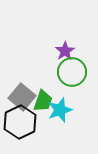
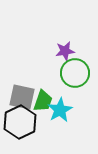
purple star: rotated 24 degrees clockwise
green circle: moved 3 px right, 1 px down
gray square: rotated 28 degrees counterclockwise
cyan star: rotated 10 degrees counterclockwise
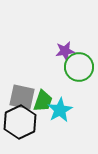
green circle: moved 4 px right, 6 px up
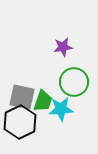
purple star: moved 2 px left, 4 px up
green circle: moved 5 px left, 15 px down
cyan star: moved 1 px right, 1 px up; rotated 25 degrees clockwise
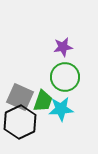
green circle: moved 9 px left, 5 px up
gray square: moved 2 px left; rotated 12 degrees clockwise
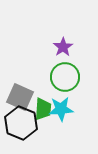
purple star: rotated 24 degrees counterclockwise
green trapezoid: moved 8 px down; rotated 15 degrees counterclockwise
black hexagon: moved 1 px right, 1 px down; rotated 12 degrees counterclockwise
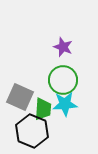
purple star: rotated 18 degrees counterclockwise
green circle: moved 2 px left, 3 px down
cyan star: moved 4 px right, 5 px up
black hexagon: moved 11 px right, 8 px down
